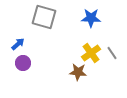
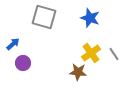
blue star: moved 1 px left; rotated 18 degrees clockwise
blue arrow: moved 5 px left
gray line: moved 2 px right, 1 px down
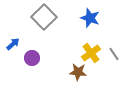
gray square: rotated 30 degrees clockwise
purple circle: moved 9 px right, 5 px up
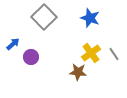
purple circle: moved 1 px left, 1 px up
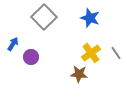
blue arrow: rotated 16 degrees counterclockwise
gray line: moved 2 px right, 1 px up
brown star: moved 1 px right, 2 px down
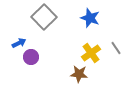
blue arrow: moved 6 px right, 1 px up; rotated 32 degrees clockwise
gray line: moved 5 px up
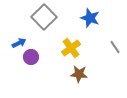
gray line: moved 1 px left, 1 px up
yellow cross: moved 20 px left, 5 px up
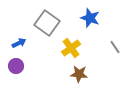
gray square: moved 3 px right, 6 px down; rotated 10 degrees counterclockwise
purple circle: moved 15 px left, 9 px down
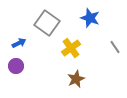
brown star: moved 3 px left, 5 px down; rotated 30 degrees counterclockwise
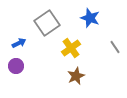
gray square: rotated 20 degrees clockwise
brown star: moved 3 px up
